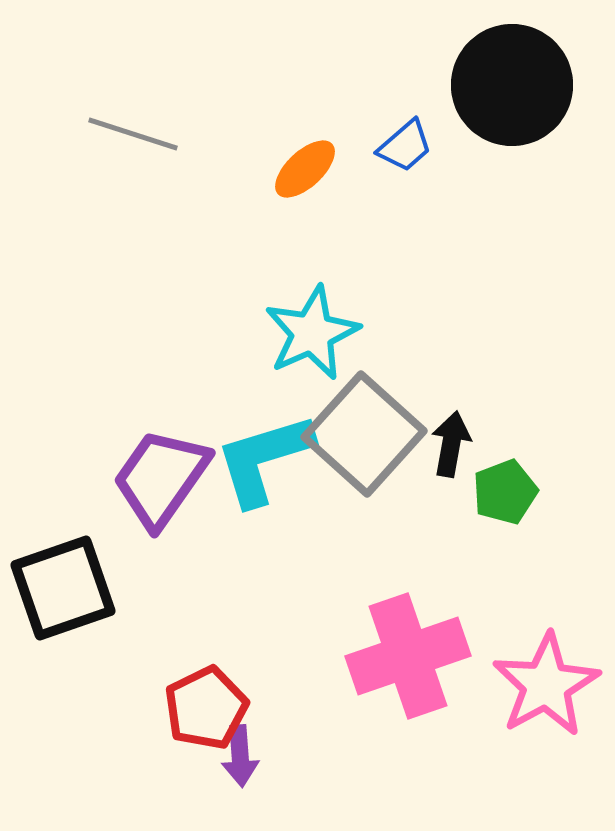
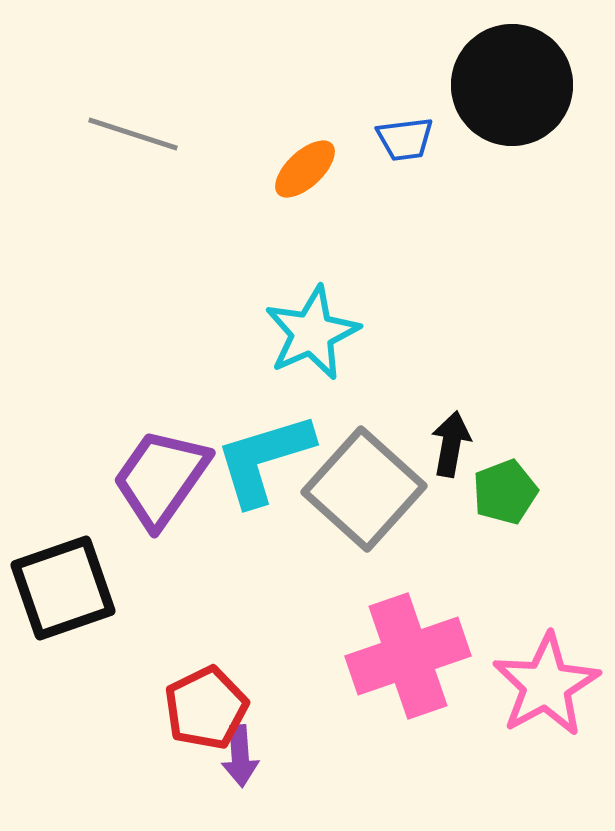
blue trapezoid: moved 7 px up; rotated 34 degrees clockwise
gray square: moved 55 px down
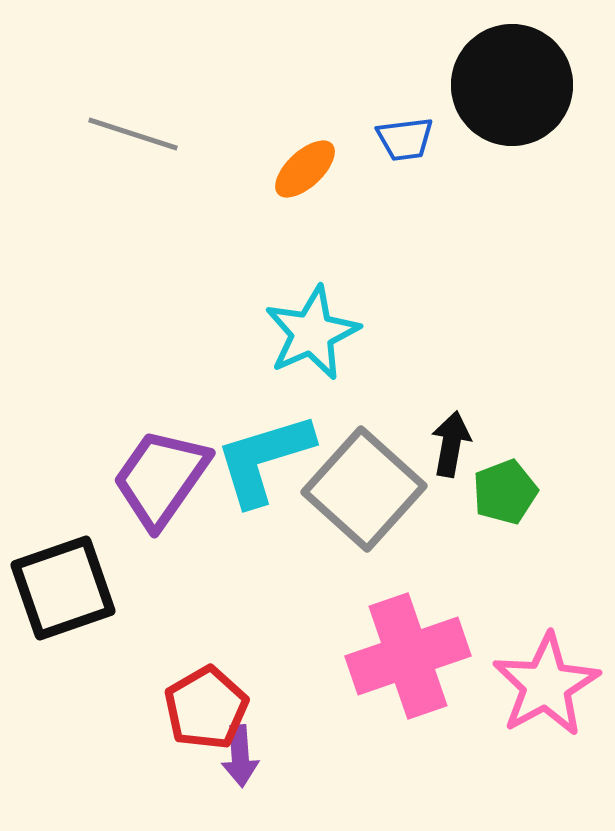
red pentagon: rotated 4 degrees counterclockwise
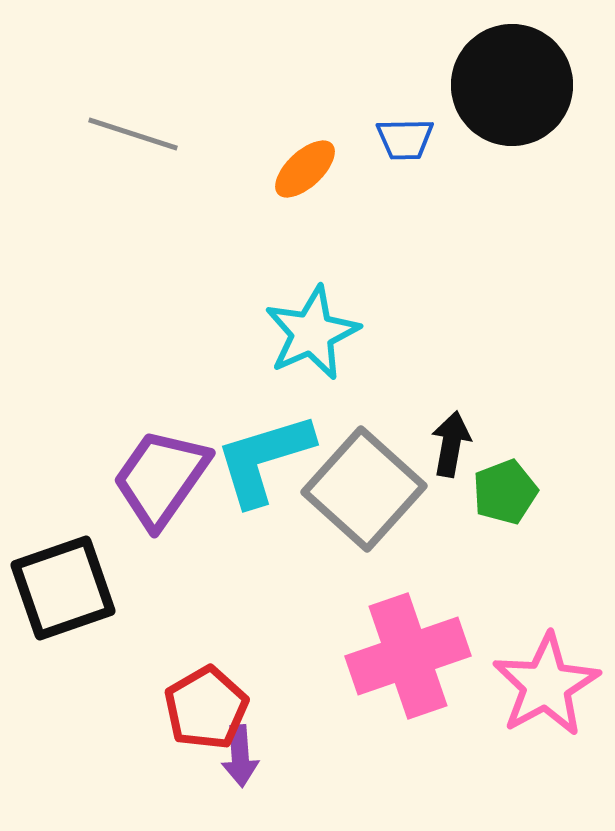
blue trapezoid: rotated 6 degrees clockwise
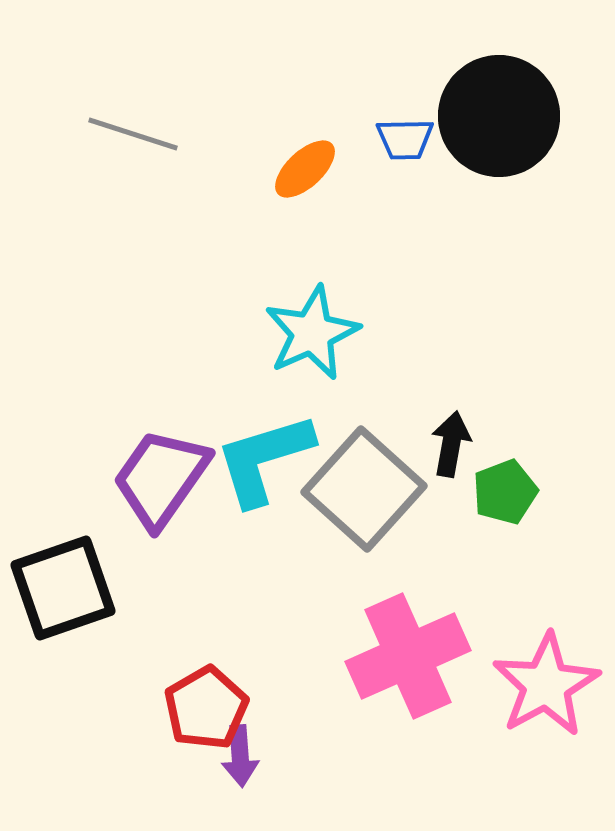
black circle: moved 13 px left, 31 px down
pink cross: rotated 5 degrees counterclockwise
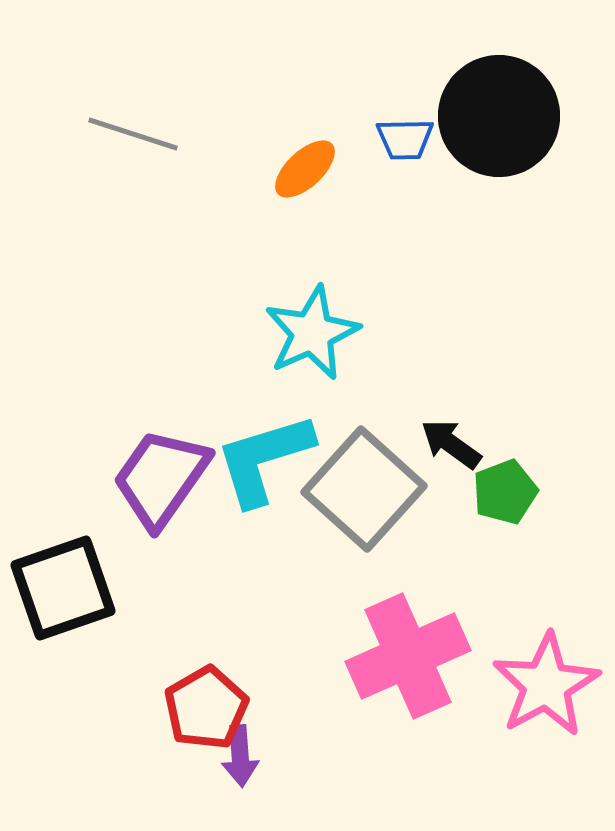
black arrow: rotated 64 degrees counterclockwise
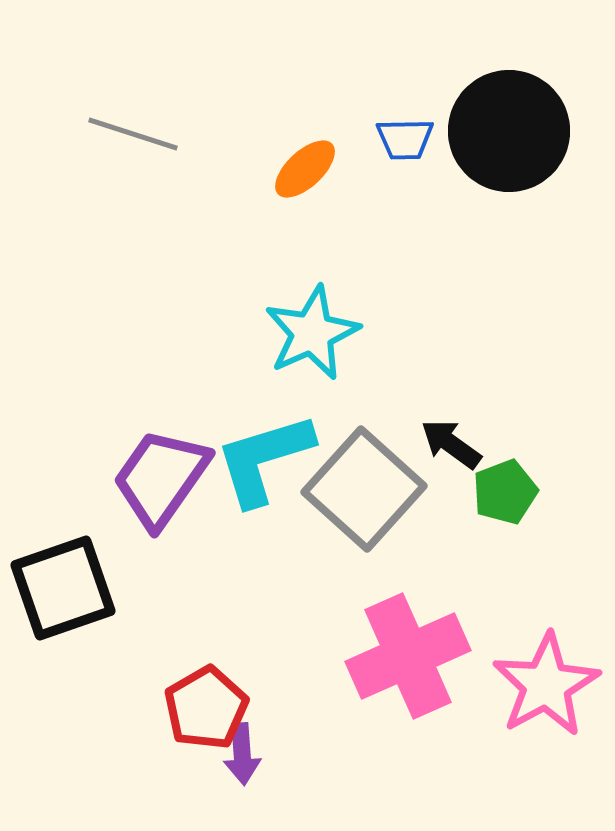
black circle: moved 10 px right, 15 px down
purple arrow: moved 2 px right, 2 px up
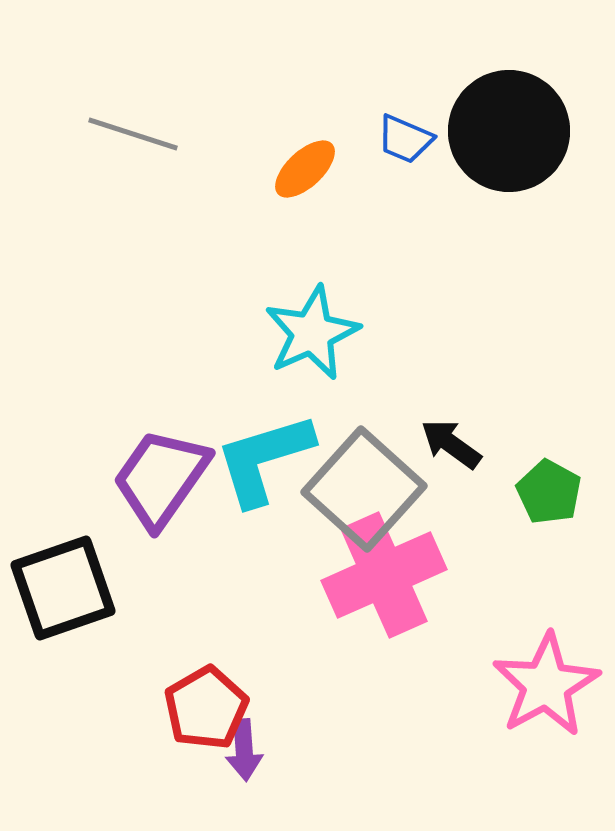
blue trapezoid: rotated 24 degrees clockwise
green pentagon: moved 44 px right; rotated 22 degrees counterclockwise
pink cross: moved 24 px left, 81 px up
purple arrow: moved 2 px right, 4 px up
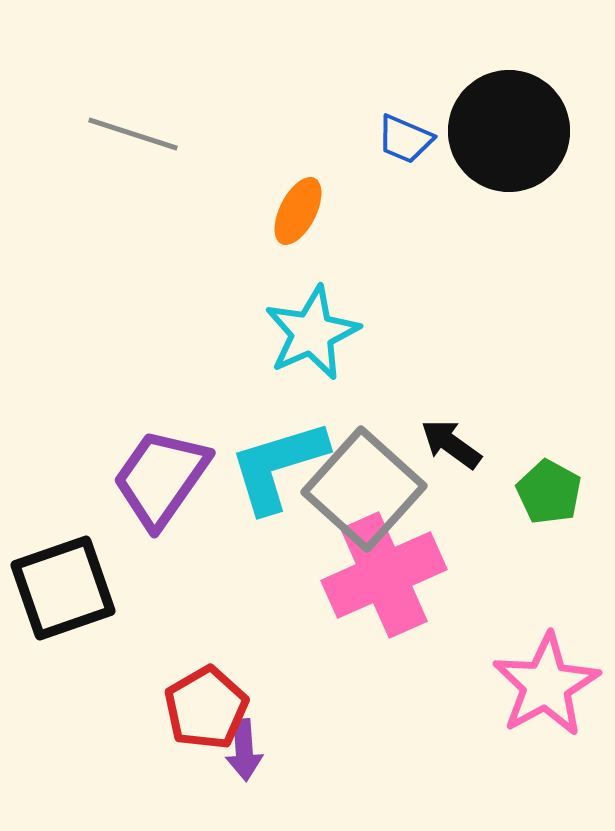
orange ellipse: moved 7 px left, 42 px down; rotated 20 degrees counterclockwise
cyan L-shape: moved 14 px right, 7 px down
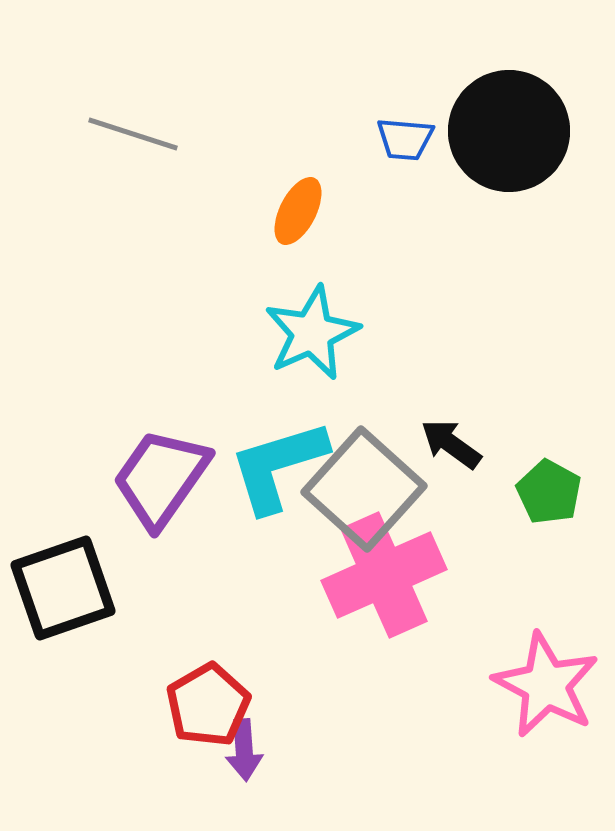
blue trapezoid: rotated 18 degrees counterclockwise
pink star: rotated 15 degrees counterclockwise
red pentagon: moved 2 px right, 3 px up
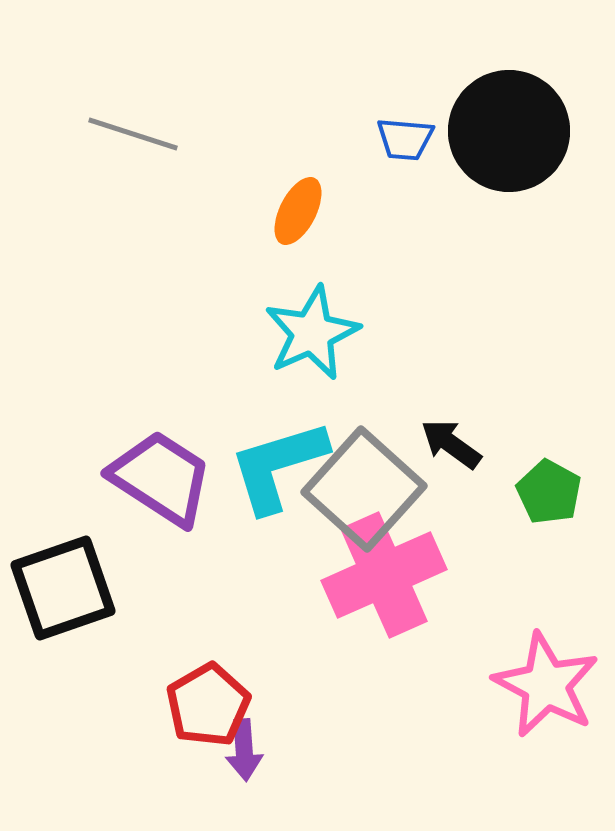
purple trapezoid: rotated 88 degrees clockwise
